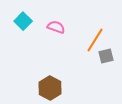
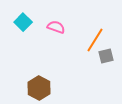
cyan square: moved 1 px down
brown hexagon: moved 11 px left
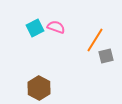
cyan square: moved 12 px right, 6 px down; rotated 18 degrees clockwise
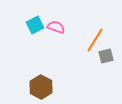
cyan square: moved 3 px up
brown hexagon: moved 2 px right, 1 px up
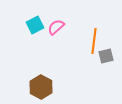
pink semicircle: rotated 60 degrees counterclockwise
orange line: moved 1 px left, 1 px down; rotated 25 degrees counterclockwise
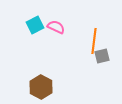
pink semicircle: rotated 66 degrees clockwise
gray square: moved 4 px left
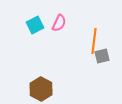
pink semicircle: moved 3 px right, 4 px up; rotated 90 degrees clockwise
brown hexagon: moved 2 px down
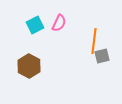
brown hexagon: moved 12 px left, 23 px up
